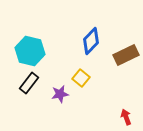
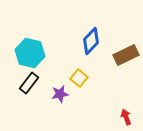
cyan hexagon: moved 2 px down
yellow square: moved 2 px left
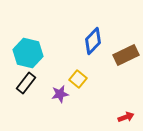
blue diamond: moved 2 px right
cyan hexagon: moved 2 px left
yellow square: moved 1 px left, 1 px down
black rectangle: moved 3 px left
red arrow: rotated 91 degrees clockwise
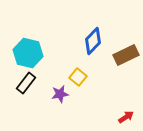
yellow square: moved 2 px up
red arrow: rotated 14 degrees counterclockwise
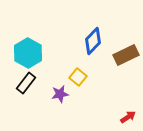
cyan hexagon: rotated 16 degrees clockwise
red arrow: moved 2 px right
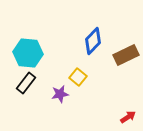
cyan hexagon: rotated 24 degrees counterclockwise
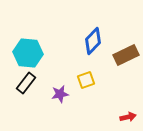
yellow square: moved 8 px right, 3 px down; rotated 30 degrees clockwise
red arrow: rotated 21 degrees clockwise
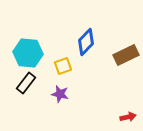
blue diamond: moved 7 px left, 1 px down
yellow square: moved 23 px left, 14 px up
purple star: rotated 24 degrees clockwise
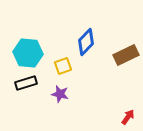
black rectangle: rotated 35 degrees clockwise
red arrow: rotated 42 degrees counterclockwise
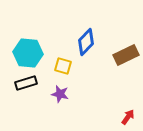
yellow square: rotated 36 degrees clockwise
